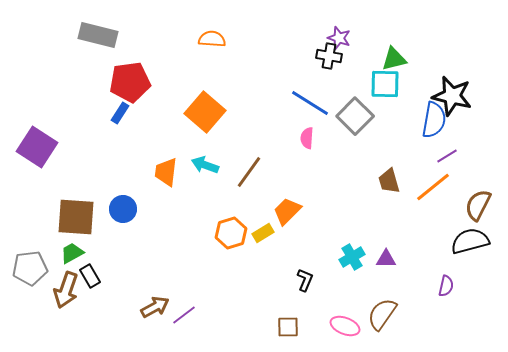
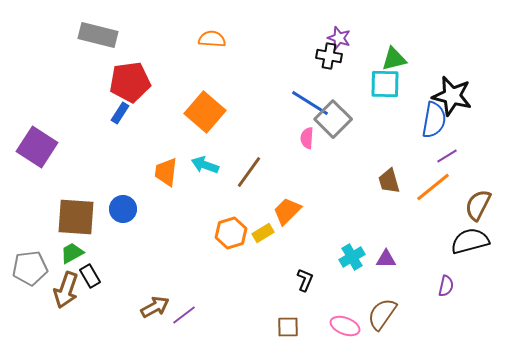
gray square at (355, 116): moved 22 px left, 3 px down
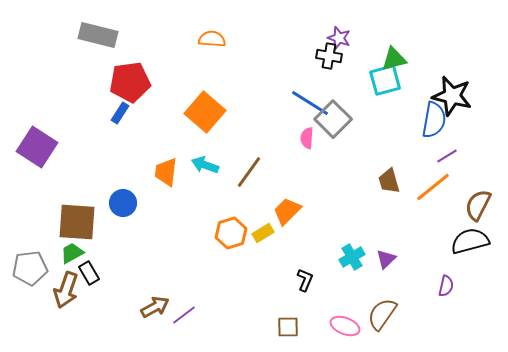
cyan square at (385, 84): moved 4 px up; rotated 16 degrees counterclockwise
blue circle at (123, 209): moved 6 px up
brown square at (76, 217): moved 1 px right, 5 px down
purple triangle at (386, 259): rotated 45 degrees counterclockwise
black rectangle at (90, 276): moved 1 px left, 3 px up
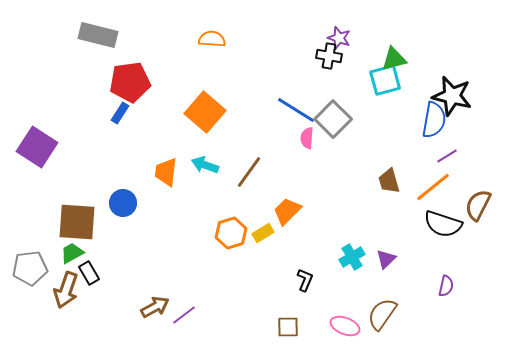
blue line at (310, 103): moved 14 px left, 7 px down
black semicircle at (470, 241): moved 27 px left, 17 px up; rotated 147 degrees counterclockwise
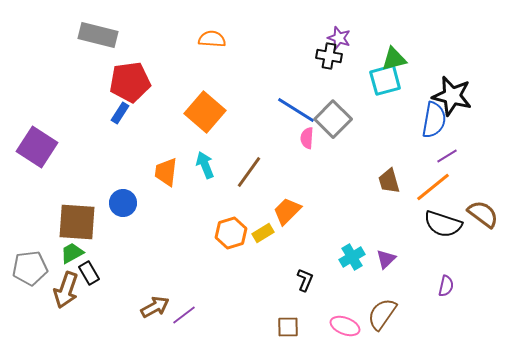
cyan arrow at (205, 165): rotated 48 degrees clockwise
brown semicircle at (478, 205): moved 5 px right, 9 px down; rotated 100 degrees clockwise
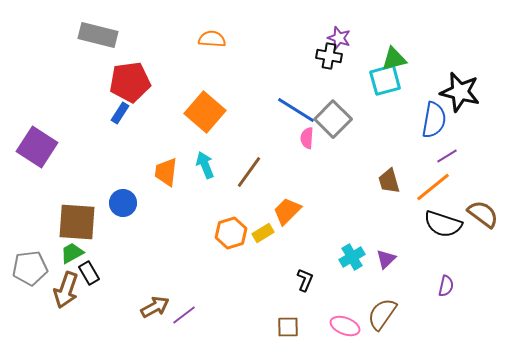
black star at (452, 96): moved 8 px right, 4 px up
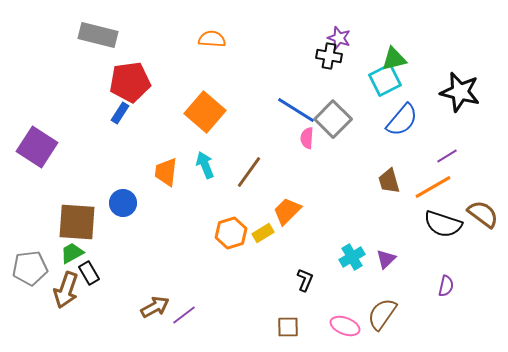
cyan square at (385, 80): rotated 12 degrees counterclockwise
blue semicircle at (434, 120): moved 32 px left; rotated 30 degrees clockwise
orange line at (433, 187): rotated 9 degrees clockwise
